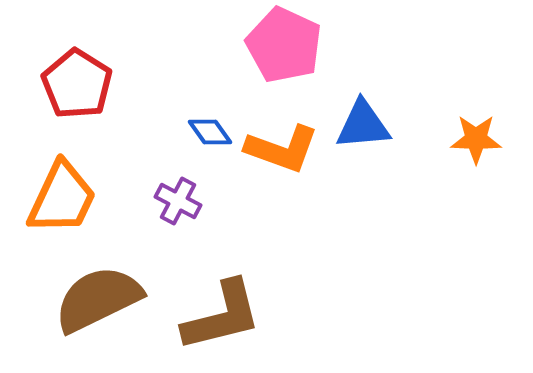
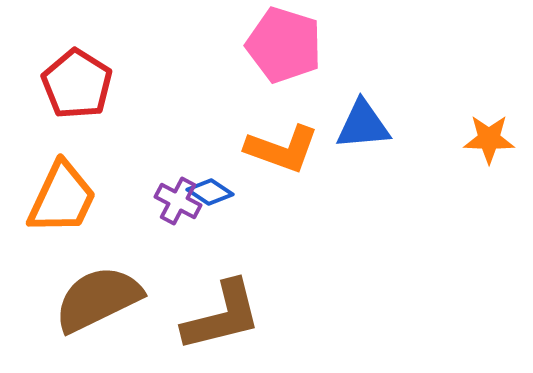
pink pentagon: rotated 8 degrees counterclockwise
blue diamond: moved 60 px down; rotated 21 degrees counterclockwise
orange star: moved 13 px right
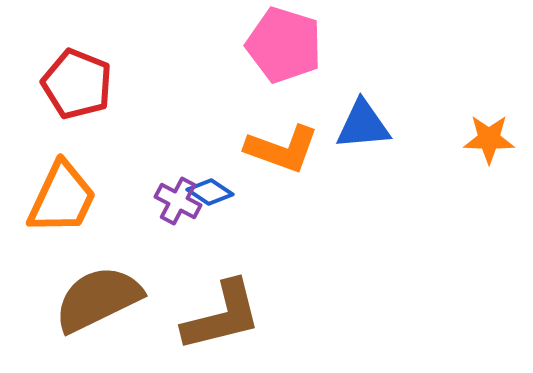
red pentagon: rotated 10 degrees counterclockwise
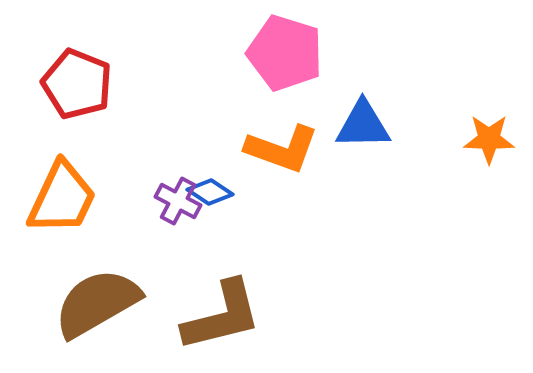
pink pentagon: moved 1 px right, 8 px down
blue triangle: rotated 4 degrees clockwise
brown semicircle: moved 1 px left, 4 px down; rotated 4 degrees counterclockwise
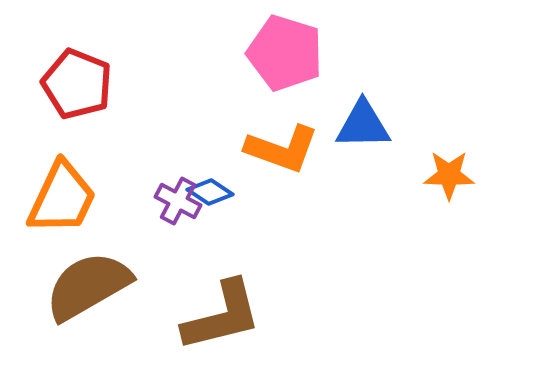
orange star: moved 40 px left, 36 px down
brown semicircle: moved 9 px left, 17 px up
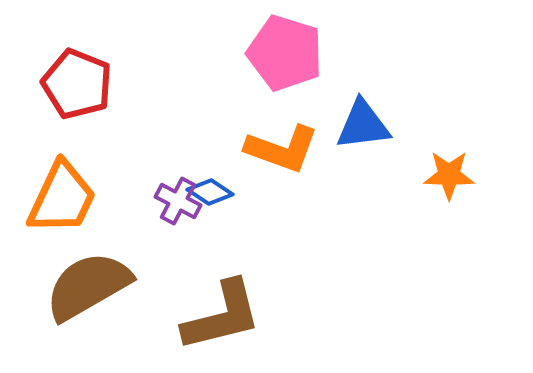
blue triangle: rotated 6 degrees counterclockwise
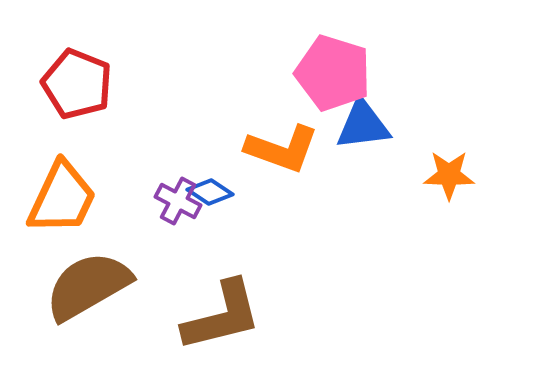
pink pentagon: moved 48 px right, 20 px down
